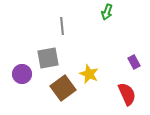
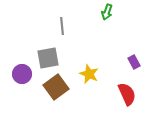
brown square: moved 7 px left, 1 px up
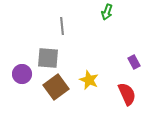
gray square: rotated 15 degrees clockwise
yellow star: moved 6 px down
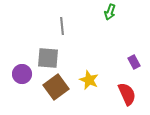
green arrow: moved 3 px right
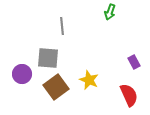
red semicircle: moved 2 px right, 1 px down
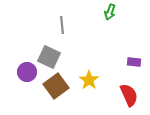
gray line: moved 1 px up
gray square: moved 1 px right, 1 px up; rotated 20 degrees clockwise
purple rectangle: rotated 56 degrees counterclockwise
purple circle: moved 5 px right, 2 px up
yellow star: rotated 12 degrees clockwise
brown square: moved 1 px up
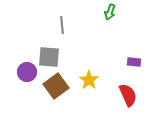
gray square: rotated 20 degrees counterclockwise
red semicircle: moved 1 px left
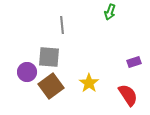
purple rectangle: rotated 24 degrees counterclockwise
yellow star: moved 3 px down
brown square: moved 5 px left
red semicircle: rotated 10 degrees counterclockwise
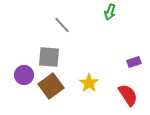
gray line: rotated 36 degrees counterclockwise
purple circle: moved 3 px left, 3 px down
